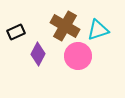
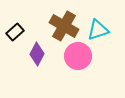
brown cross: moved 1 px left
black rectangle: moved 1 px left; rotated 18 degrees counterclockwise
purple diamond: moved 1 px left
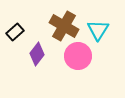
cyan triangle: rotated 40 degrees counterclockwise
purple diamond: rotated 10 degrees clockwise
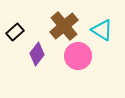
brown cross: rotated 20 degrees clockwise
cyan triangle: moved 4 px right; rotated 30 degrees counterclockwise
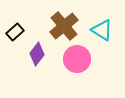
pink circle: moved 1 px left, 3 px down
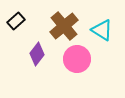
black rectangle: moved 1 px right, 11 px up
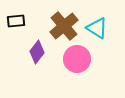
black rectangle: rotated 36 degrees clockwise
cyan triangle: moved 5 px left, 2 px up
purple diamond: moved 2 px up
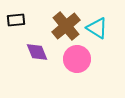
black rectangle: moved 1 px up
brown cross: moved 2 px right
purple diamond: rotated 60 degrees counterclockwise
